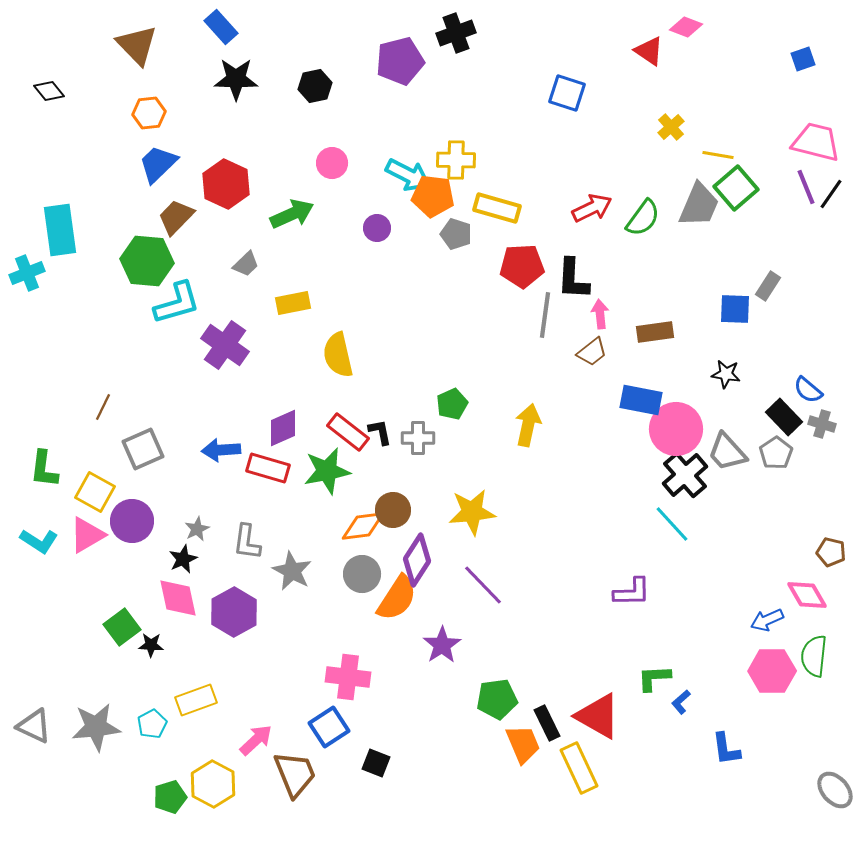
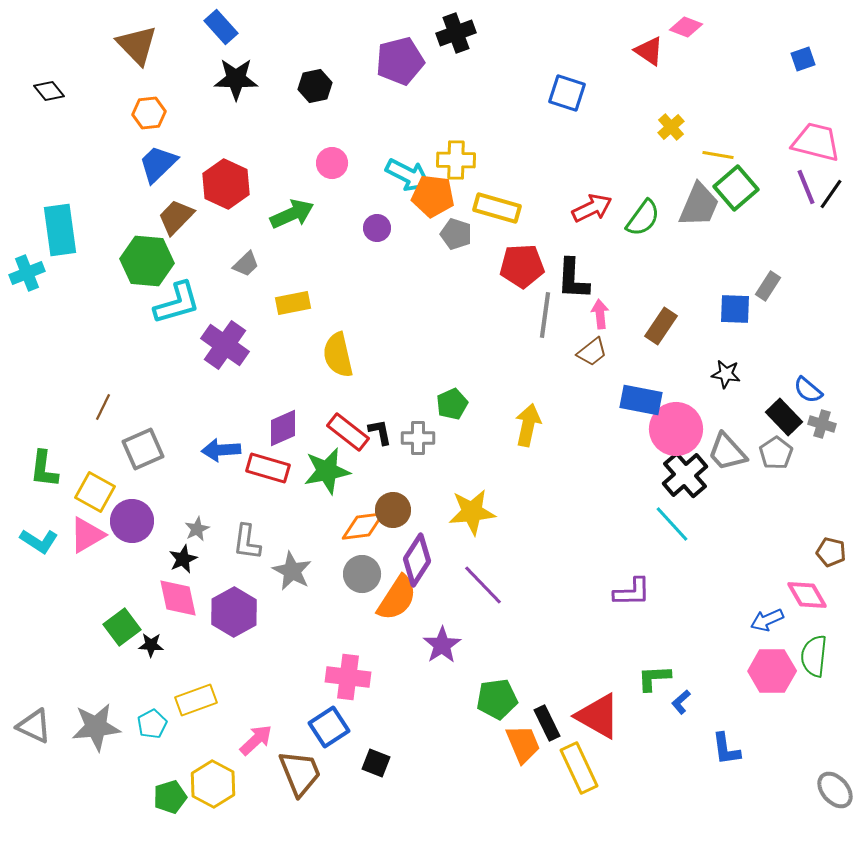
brown rectangle at (655, 332): moved 6 px right, 6 px up; rotated 48 degrees counterclockwise
brown trapezoid at (295, 774): moved 5 px right, 1 px up
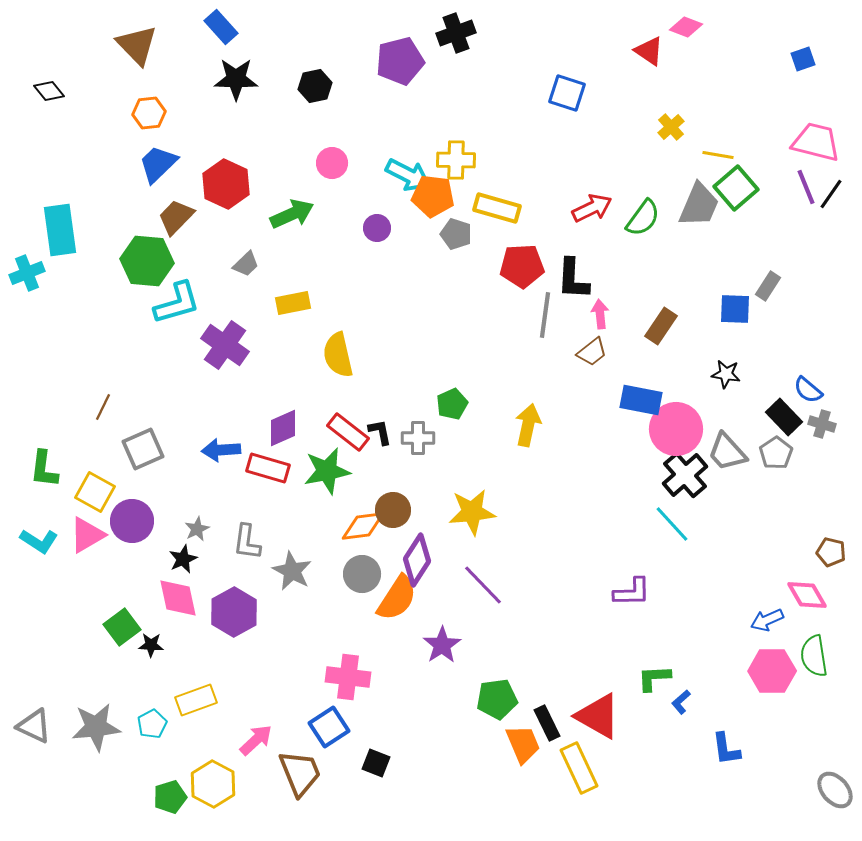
green semicircle at (814, 656): rotated 15 degrees counterclockwise
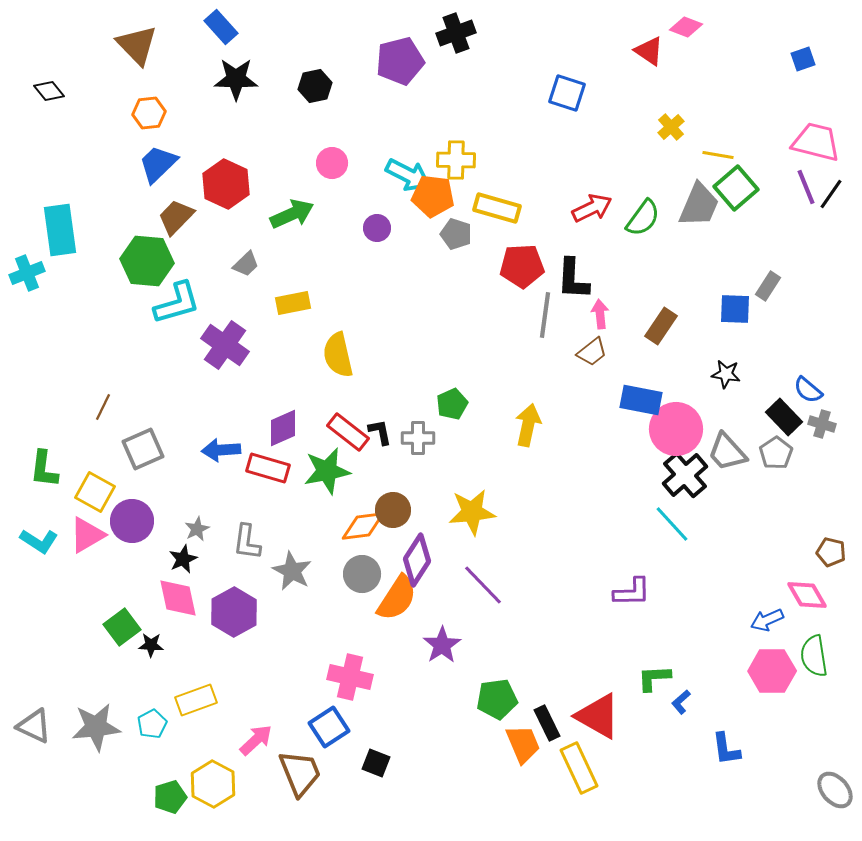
pink cross at (348, 677): moved 2 px right; rotated 6 degrees clockwise
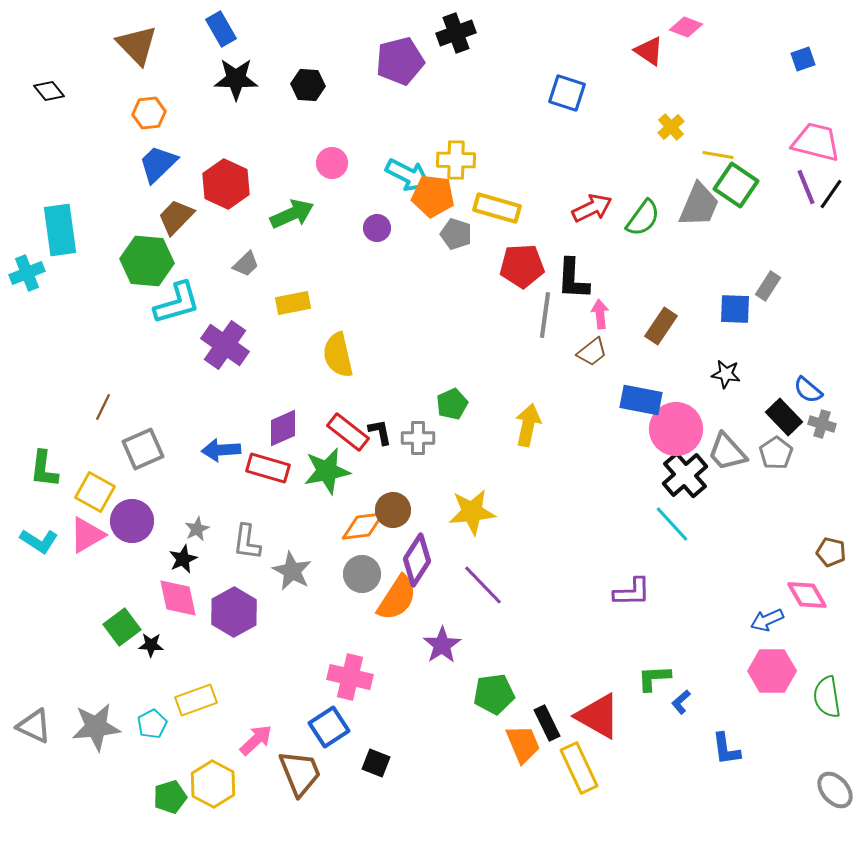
blue rectangle at (221, 27): moved 2 px down; rotated 12 degrees clockwise
black hexagon at (315, 86): moved 7 px left, 1 px up; rotated 16 degrees clockwise
green square at (736, 188): moved 3 px up; rotated 15 degrees counterclockwise
green semicircle at (814, 656): moved 13 px right, 41 px down
green pentagon at (497, 699): moved 3 px left, 5 px up
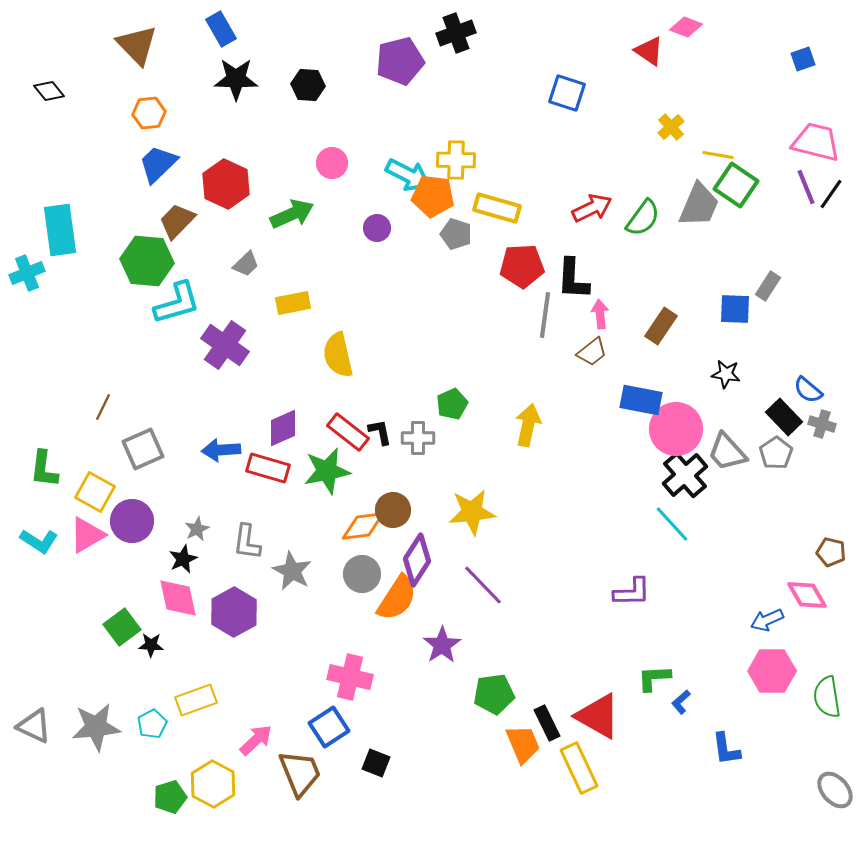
brown trapezoid at (176, 217): moved 1 px right, 4 px down
